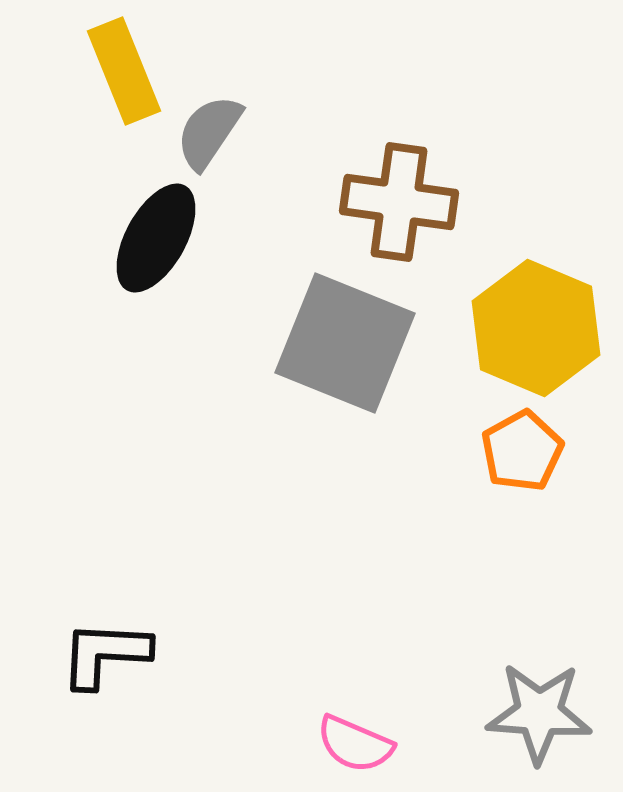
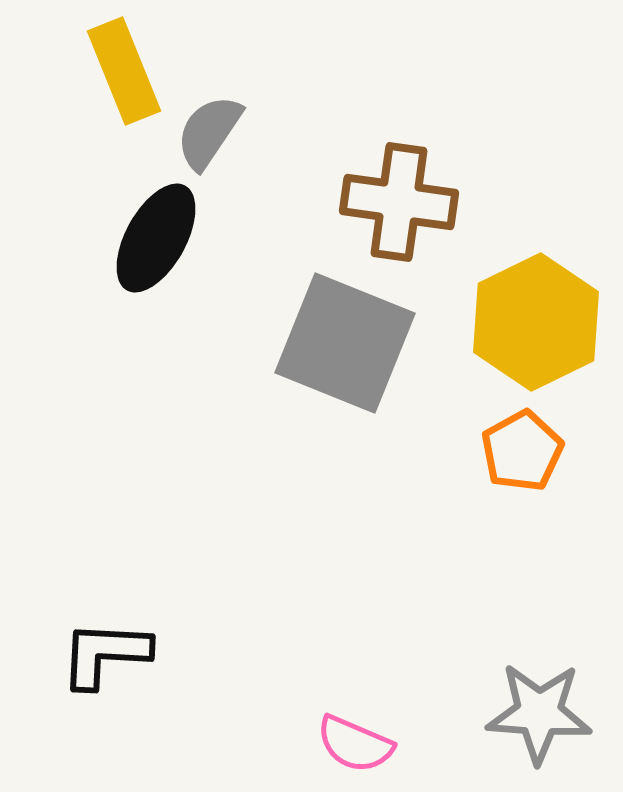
yellow hexagon: moved 6 px up; rotated 11 degrees clockwise
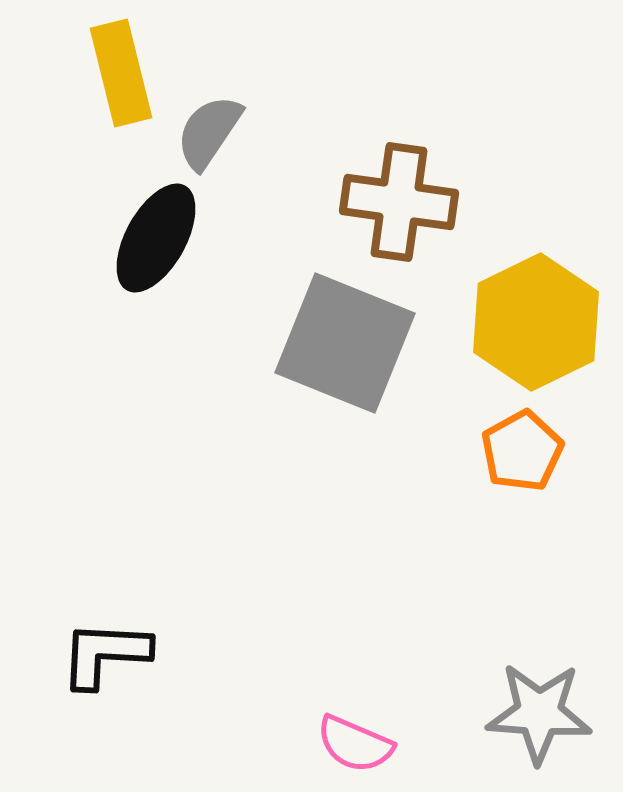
yellow rectangle: moved 3 px left, 2 px down; rotated 8 degrees clockwise
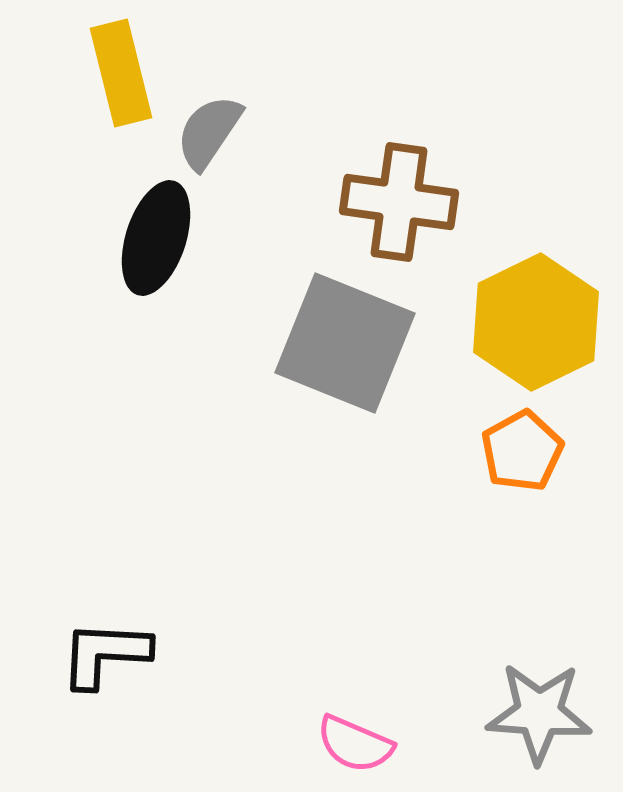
black ellipse: rotated 11 degrees counterclockwise
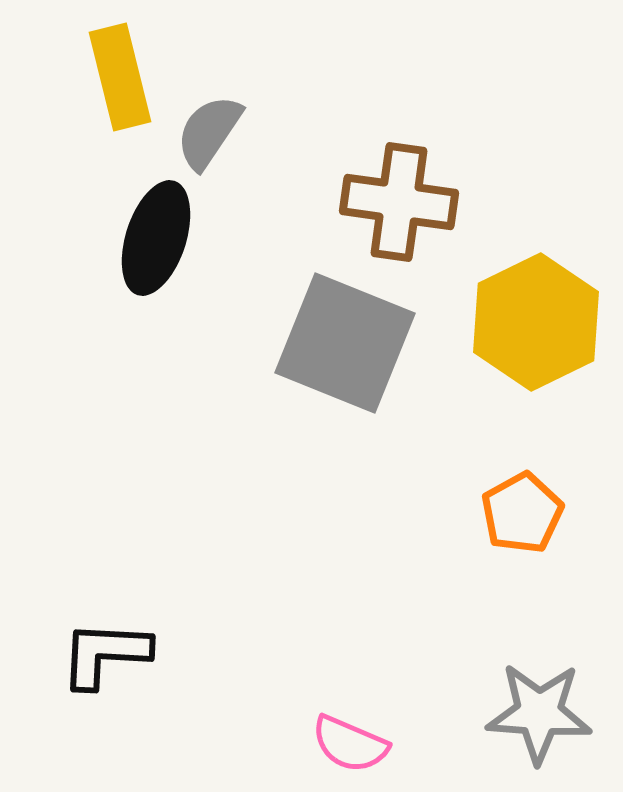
yellow rectangle: moved 1 px left, 4 px down
orange pentagon: moved 62 px down
pink semicircle: moved 5 px left
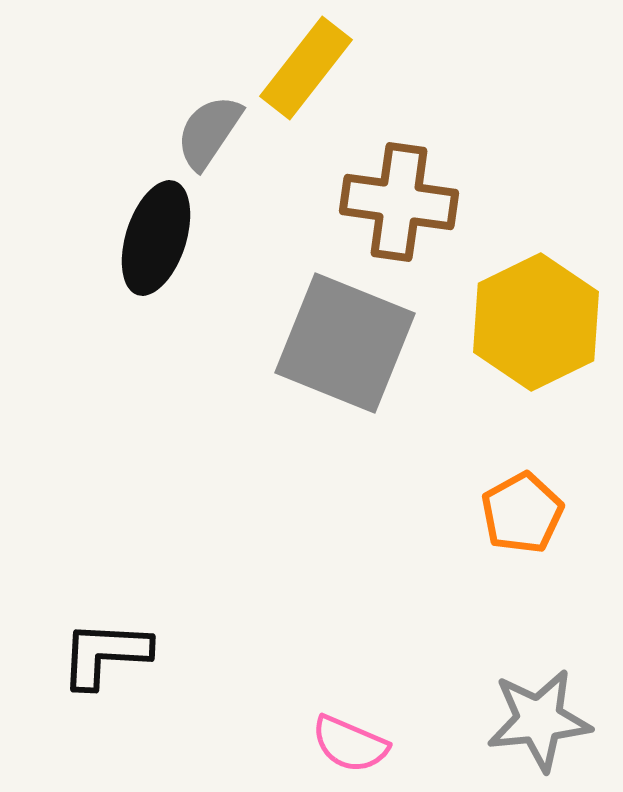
yellow rectangle: moved 186 px right, 9 px up; rotated 52 degrees clockwise
gray star: moved 7 px down; rotated 10 degrees counterclockwise
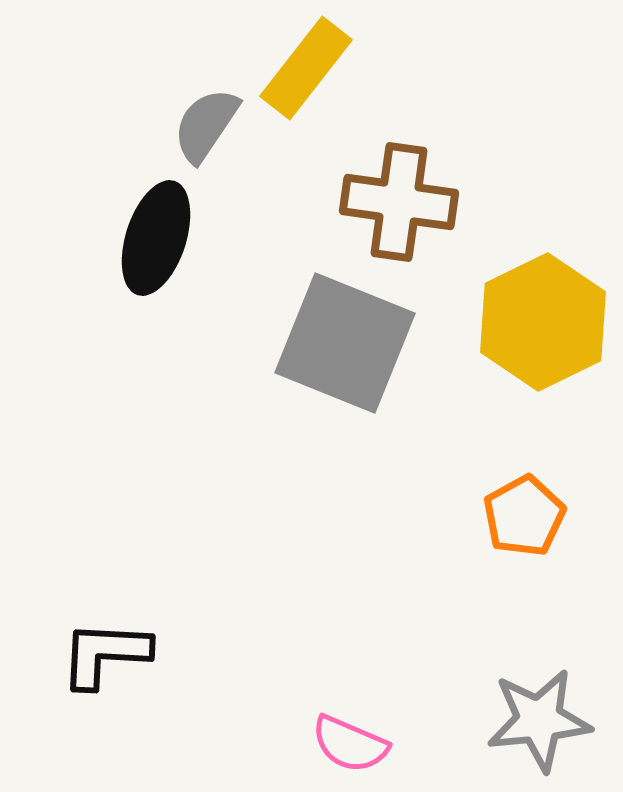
gray semicircle: moved 3 px left, 7 px up
yellow hexagon: moved 7 px right
orange pentagon: moved 2 px right, 3 px down
